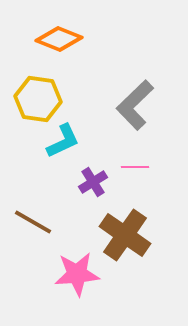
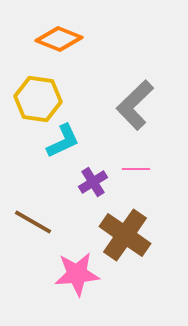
pink line: moved 1 px right, 2 px down
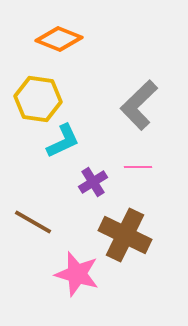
gray L-shape: moved 4 px right
pink line: moved 2 px right, 2 px up
brown cross: rotated 9 degrees counterclockwise
pink star: rotated 21 degrees clockwise
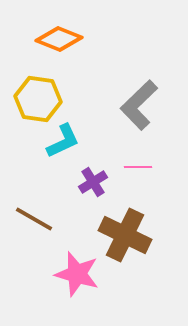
brown line: moved 1 px right, 3 px up
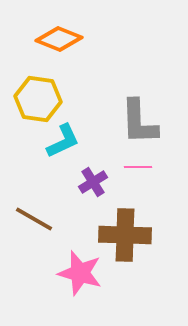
gray L-shape: moved 17 px down; rotated 48 degrees counterclockwise
brown cross: rotated 24 degrees counterclockwise
pink star: moved 3 px right, 1 px up
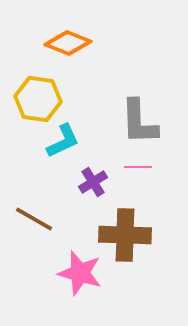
orange diamond: moved 9 px right, 4 px down
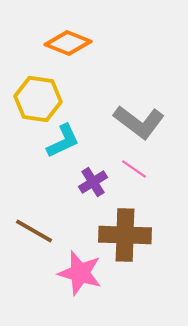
gray L-shape: rotated 51 degrees counterclockwise
pink line: moved 4 px left, 2 px down; rotated 36 degrees clockwise
brown line: moved 12 px down
